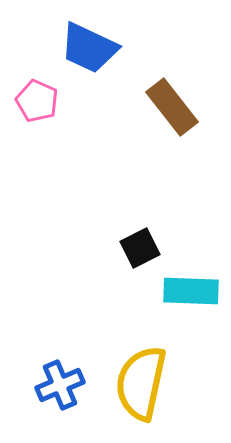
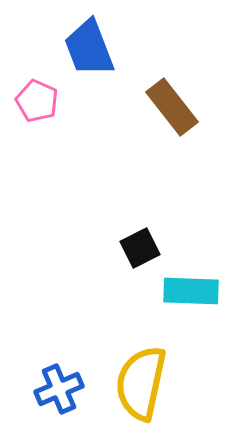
blue trapezoid: rotated 44 degrees clockwise
blue cross: moved 1 px left, 4 px down
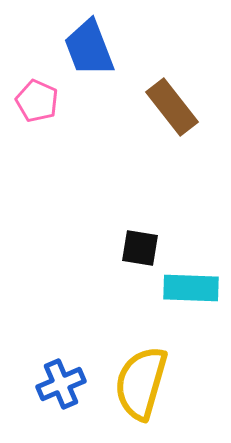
black square: rotated 36 degrees clockwise
cyan rectangle: moved 3 px up
yellow semicircle: rotated 4 degrees clockwise
blue cross: moved 2 px right, 5 px up
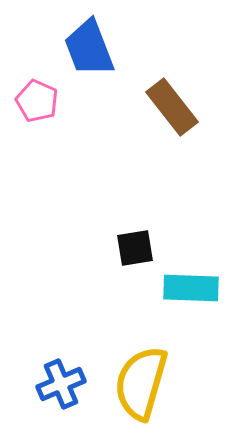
black square: moved 5 px left; rotated 18 degrees counterclockwise
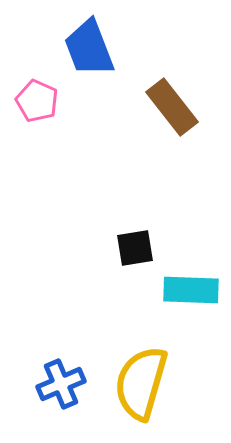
cyan rectangle: moved 2 px down
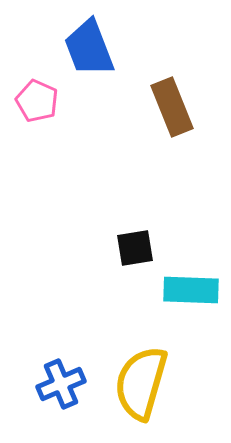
brown rectangle: rotated 16 degrees clockwise
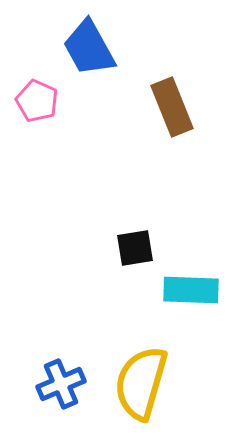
blue trapezoid: rotated 8 degrees counterclockwise
